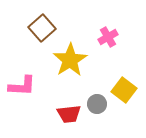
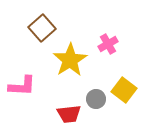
pink cross: moved 7 px down
gray circle: moved 1 px left, 5 px up
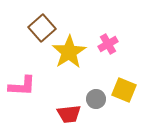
yellow star: moved 1 px left, 8 px up
yellow square: rotated 15 degrees counterclockwise
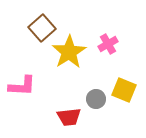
red trapezoid: moved 3 px down
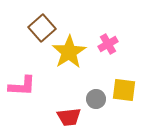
yellow square: rotated 15 degrees counterclockwise
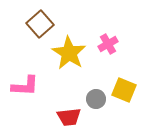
brown square: moved 2 px left, 4 px up
yellow star: moved 1 px down; rotated 8 degrees counterclockwise
pink L-shape: moved 3 px right
yellow square: rotated 15 degrees clockwise
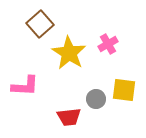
yellow square: rotated 15 degrees counterclockwise
